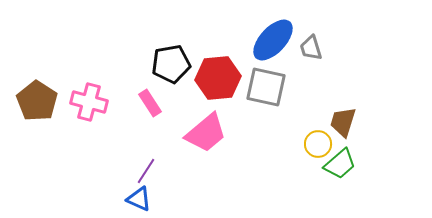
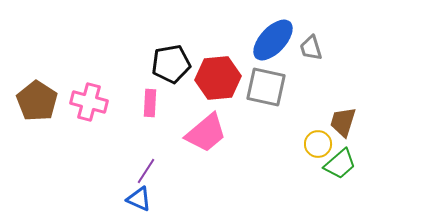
pink rectangle: rotated 36 degrees clockwise
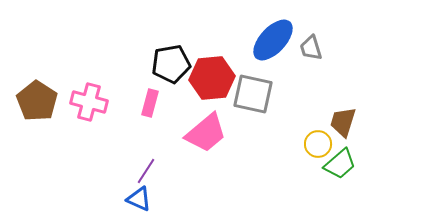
red hexagon: moved 6 px left
gray square: moved 13 px left, 7 px down
pink rectangle: rotated 12 degrees clockwise
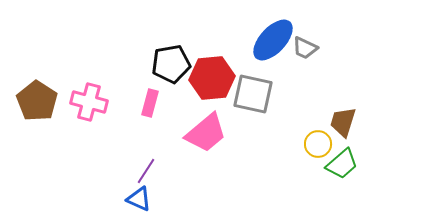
gray trapezoid: moved 6 px left; rotated 48 degrees counterclockwise
green trapezoid: moved 2 px right
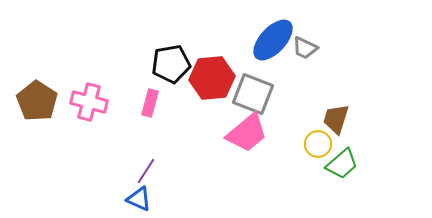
gray square: rotated 9 degrees clockwise
brown trapezoid: moved 7 px left, 3 px up
pink trapezoid: moved 41 px right
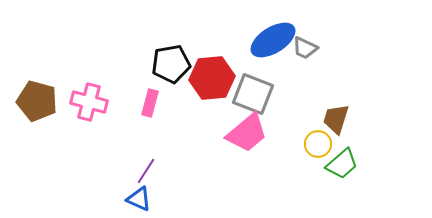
blue ellipse: rotated 15 degrees clockwise
brown pentagon: rotated 18 degrees counterclockwise
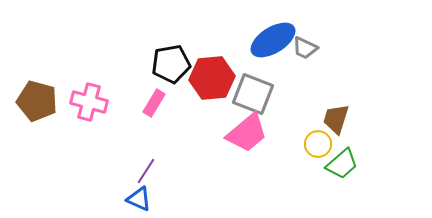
pink rectangle: moved 4 px right; rotated 16 degrees clockwise
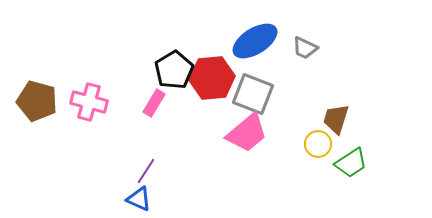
blue ellipse: moved 18 px left, 1 px down
black pentagon: moved 3 px right, 6 px down; rotated 21 degrees counterclockwise
green trapezoid: moved 9 px right, 1 px up; rotated 8 degrees clockwise
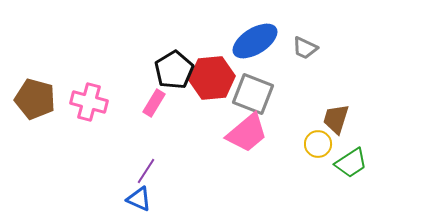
brown pentagon: moved 2 px left, 2 px up
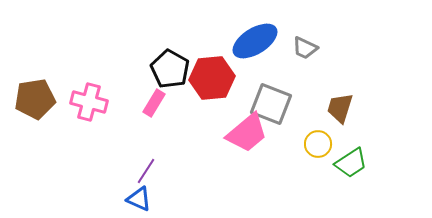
black pentagon: moved 4 px left, 1 px up; rotated 12 degrees counterclockwise
gray square: moved 18 px right, 10 px down
brown pentagon: rotated 24 degrees counterclockwise
brown trapezoid: moved 4 px right, 11 px up
